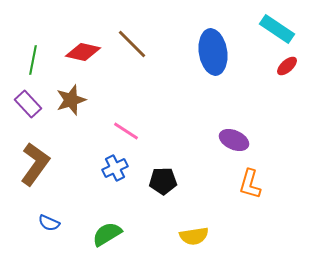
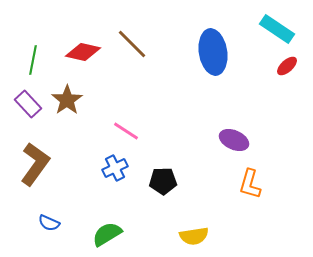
brown star: moved 4 px left; rotated 16 degrees counterclockwise
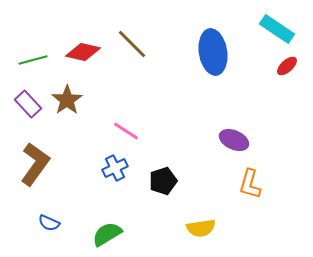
green line: rotated 64 degrees clockwise
black pentagon: rotated 16 degrees counterclockwise
yellow semicircle: moved 7 px right, 8 px up
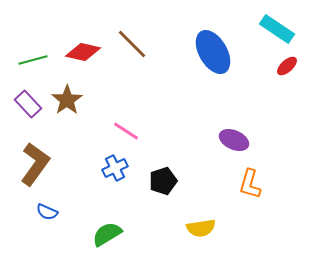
blue ellipse: rotated 21 degrees counterclockwise
blue semicircle: moved 2 px left, 11 px up
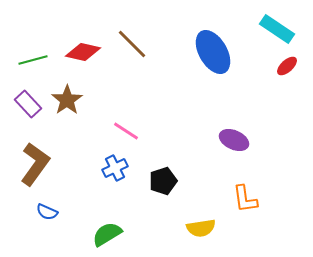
orange L-shape: moved 5 px left, 15 px down; rotated 24 degrees counterclockwise
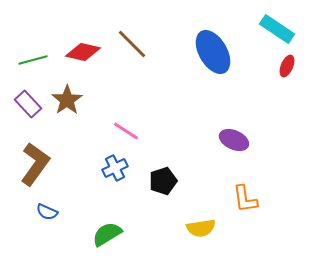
red ellipse: rotated 25 degrees counterclockwise
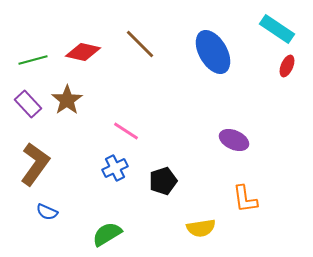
brown line: moved 8 px right
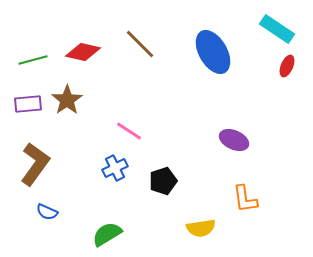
purple rectangle: rotated 52 degrees counterclockwise
pink line: moved 3 px right
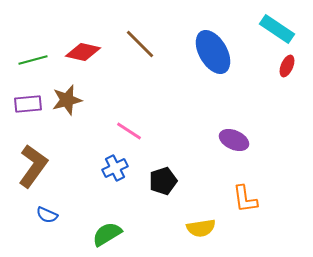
brown star: rotated 20 degrees clockwise
brown L-shape: moved 2 px left, 2 px down
blue semicircle: moved 3 px down
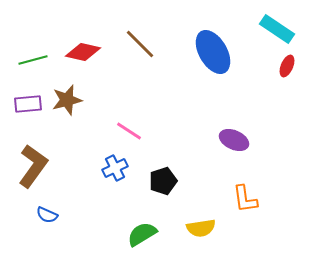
green semicircle: moved 35 px right
